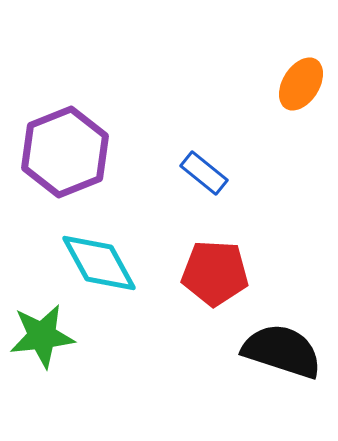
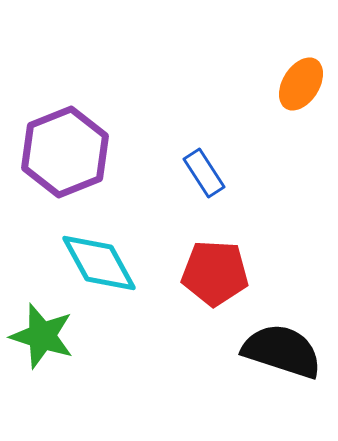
blue rectangle: rotated 18 degrees clockwise
green star: rotated 24 degrees clockwise
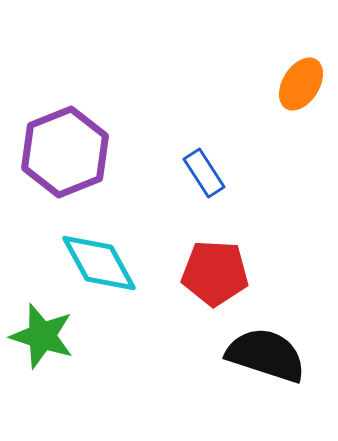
black semicircle: moved 16 px left, 4 px down
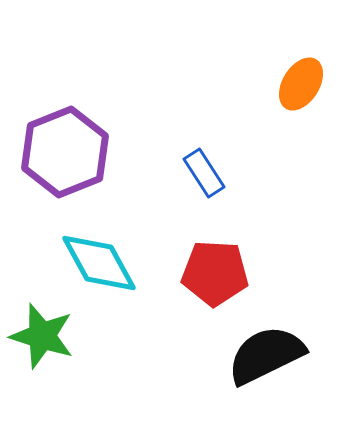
black semicircle: rotated 44 degrees counterclockwise
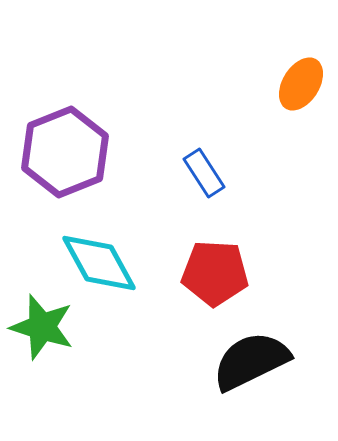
green star: moved 9 px up
black semicircle: moved 15 px left, 6 px down
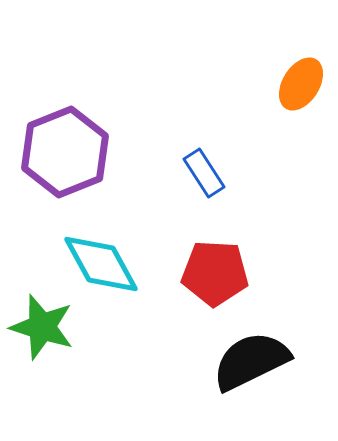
cyan diamond: moved 2 px right, 1 px down
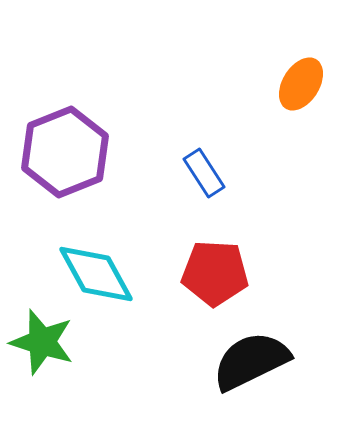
cyan diamond: moved 5 px left, 10 px down
green star: moved 15 px down
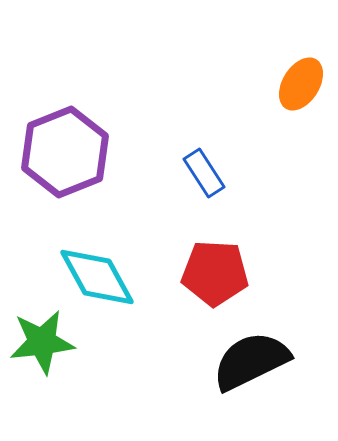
cyan diamond: moved 1 px right, 3 px down
green star: rotated 24 degrees counterclockwise
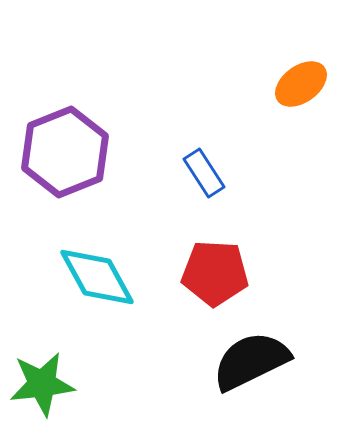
orange ellipse: rotated 22 degrees clockwise
green star: moved 42 px down
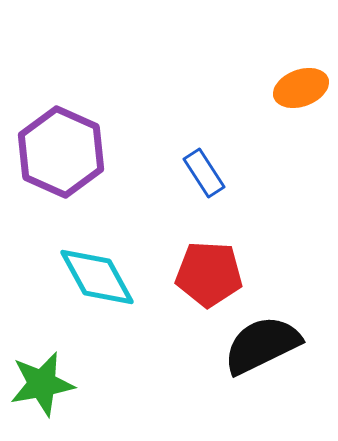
orange ellipse: moved 4 px down; rotated 16 degrees clockwise
purple hexagon: moved 4 px left; rotated 14 degrees counterclockwise
red pentagon: moved 6 px left, 1 px down
black semicircle: moved 11 px right, 16 px up
green star: rotated 4 degrees counterclockwise
